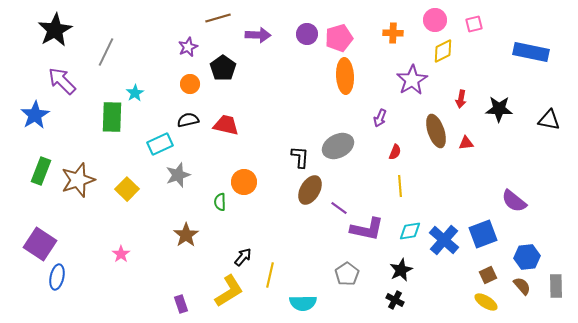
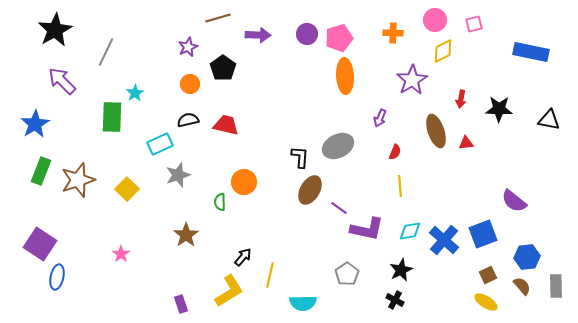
blue star at (35, 115): moved 9 px down
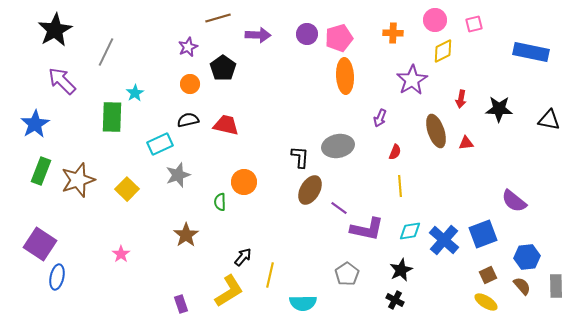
gray ellipse at (338, 146): rotated 16 degrees clockwise
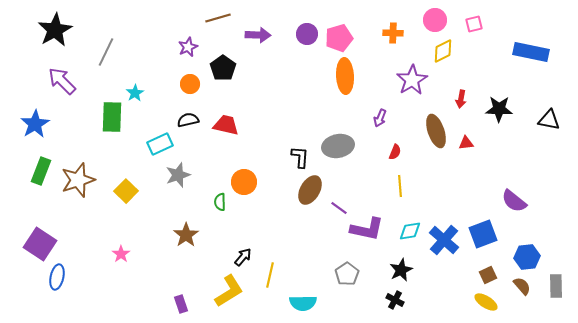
yellow square at (127, 189): moved 1 px left, 2 px down
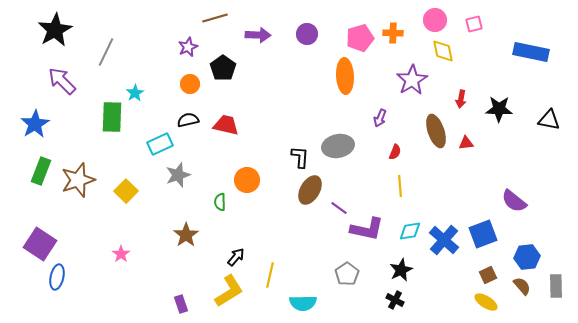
brown line at (218, 18): moved 3 px left
pink pentagon at (339, 38): moved 21 px right
yellow diamond at (443, 51): rotated 75 degrees counterclockwise
orange circle at (244, 182): moved 3 px right, 2 px up
black arrow at (243, 257): moved 7 px left
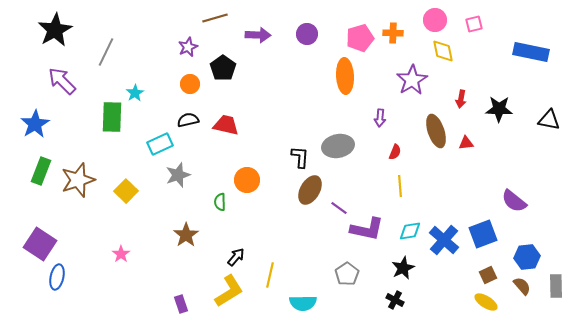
purple arrow at (380, 118): rotated 18 degrees counterclockwise
black star at (401, 270): moved 2 px right, 2 px up
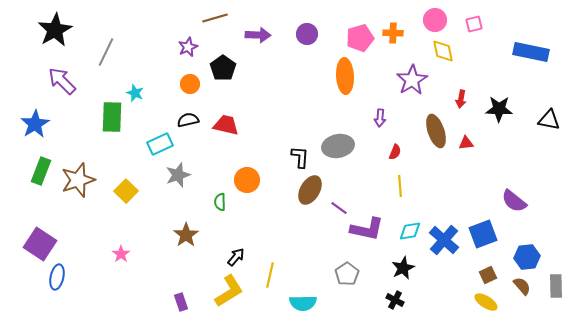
cyan star at (135, 93): rotated 18 degrees counterclockwise
purple rectangle at (181, 304): moved 2 px up
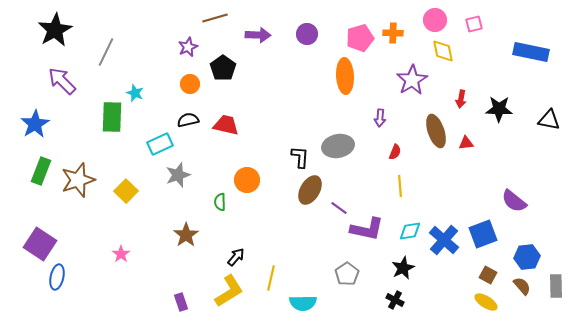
yellow line at (270, 275): moved 1 px right, 3 px down
brown square at (488, 275): rotated 36 degrees counterclockwise
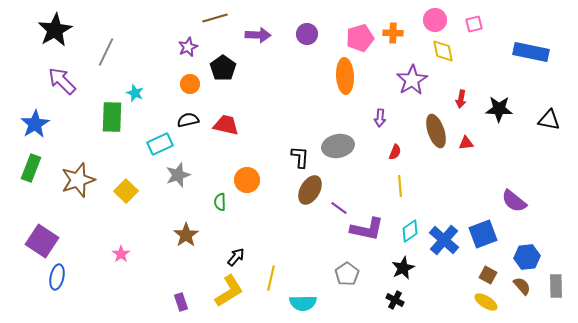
green rectangle at (41, 171): moved 10 px left, 3 px up
cyan diamond at (410, 231): rotated 25 degrees counterclockwise
purple square at (40, 244): moved 2 px right, 3 px up
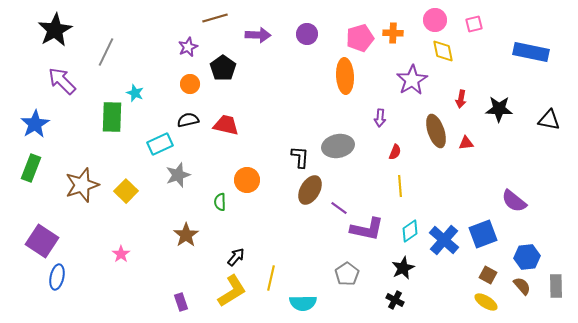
brown star at (78, 180): moved 4 px right, 5 px down
yellow L-shape at (229, 291): moved 3 px right
